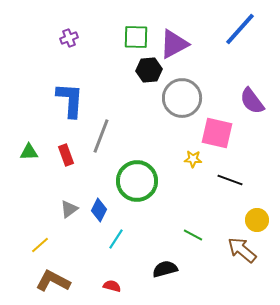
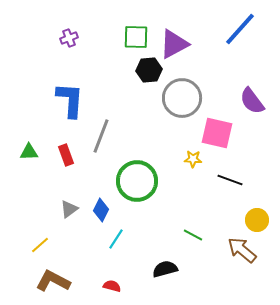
blue diamond: moved 2 px right
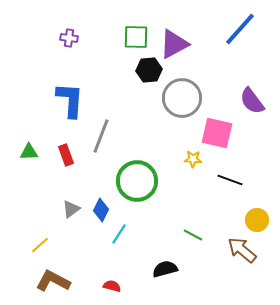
purple cross: rotated 30 degrees clockwise
gray triangle: moved 2 px right
cyan line: moved 3 px right, 5 px up
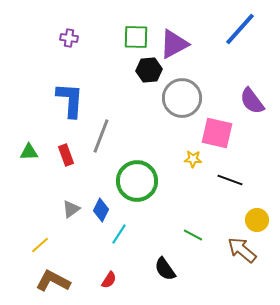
black semicircle: rotated 110 degrees counterclockwise
red semicircle: moved 3 px left, 6 px up; rotated 108 degrees clockwise
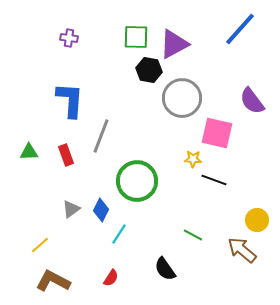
black hexagon: rotated 15 degrees clockwise
black line: moved 16 px left
red semicircle: moved 2 px right, 2 px up
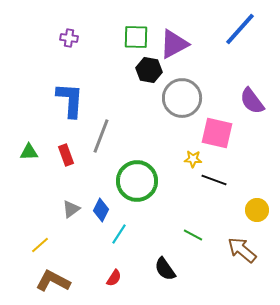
yellow circle: moved 10 px up
red semicircle: moved 3 px right
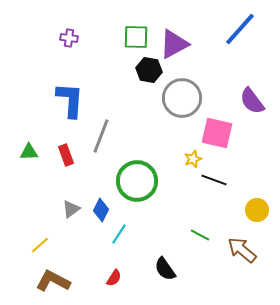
yellow star: rotated 24 degrees counterclockwise
green line: moved 7 px right
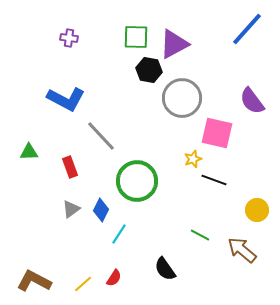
blue line: moved 7 px right
blue L-shape: moved 4 px left, 1 px up; rotated 114 degrees clockwise
gray line: rotated 64 degrees counterclockwise
red rectangle: moved 4 px right, 12 px down
yellow line: moved 43 px right, 39 px down
brown L-shape: moved 19 px left
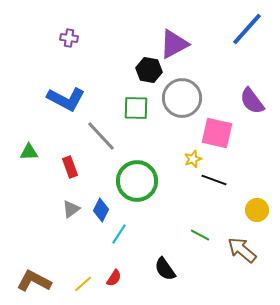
green square: moved 71 px down
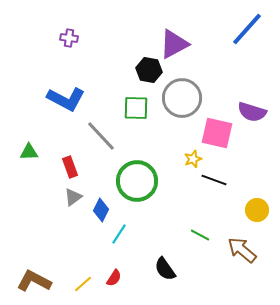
purple semicircle: moved 11 px down; rotated 36 degrees counterclockwise
gray triangle: moved 2 px right, 12 px up
